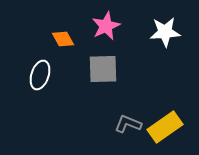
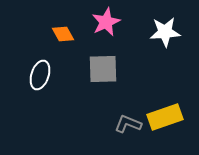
pink star: moved 4 px up
orange diamond: moved 5 px up
yellow rectangle: moved 10 px up; rotated 16 degrees clockwise
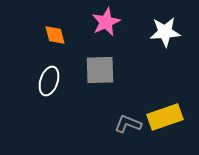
orange diamond: moved 8 px left, 1 px down; rotated 15 degrees clockwise
gray square: moved 3 px left, 1 px down
white ellipse: moved 9 px right, 6 px down
